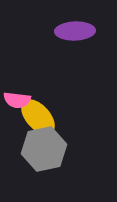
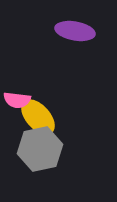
purple ellipse: rotated 12 degrees clockwise
gray hexagon: moved 4 px left
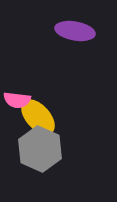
gray hexagon: rotated 24 degrees counterclockwise
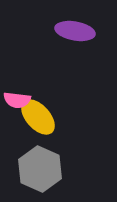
gray hexagon: moved 20 px down
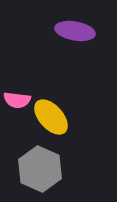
yellow ellipse: moved 13 px right
